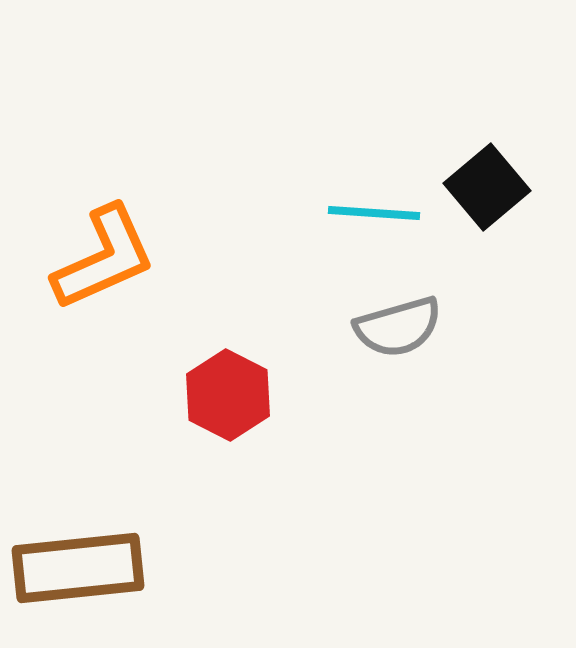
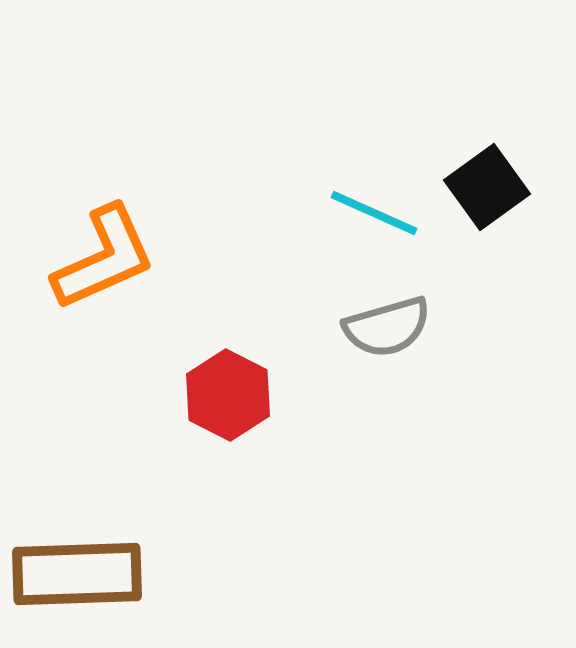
black square: rotated 4 degrees clockwise
cyan line: rotated 20 degrees clockwise
gray semicircle: moved 11 px left
brown rectangle: moved 1 px left, 6 px down; rotated 4 degrees clockwise
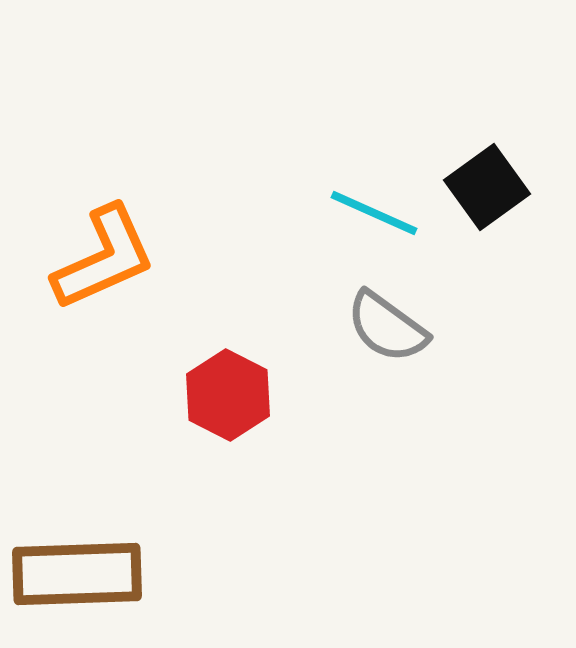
gray semicircle: rotated 52 degrees clockwise
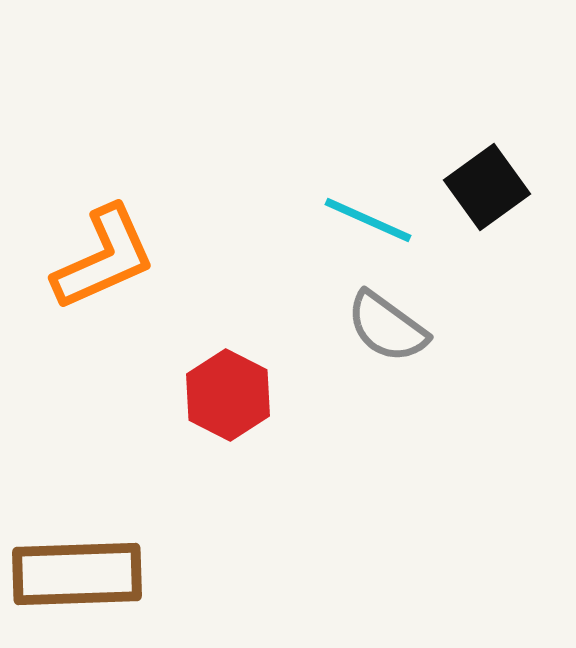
cyan line: moved 6 px left, 7 px down
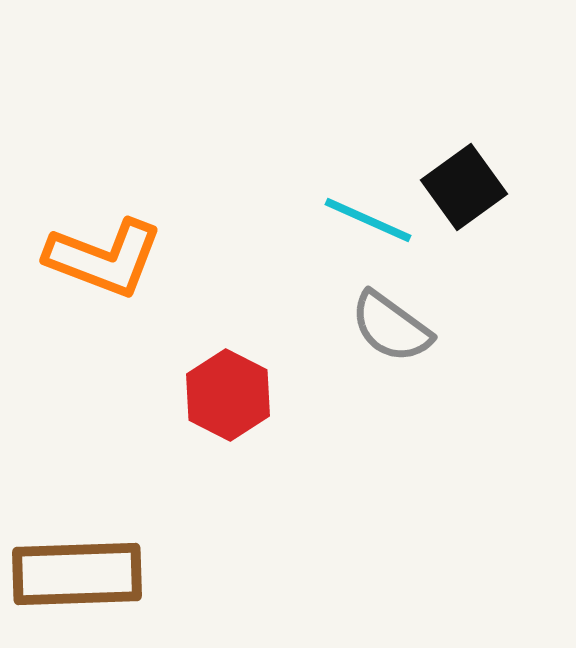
black square: moved 23 px left
orange L-shape: rotated 45 degrees clockwise
gray semicircle: moved 4 px right
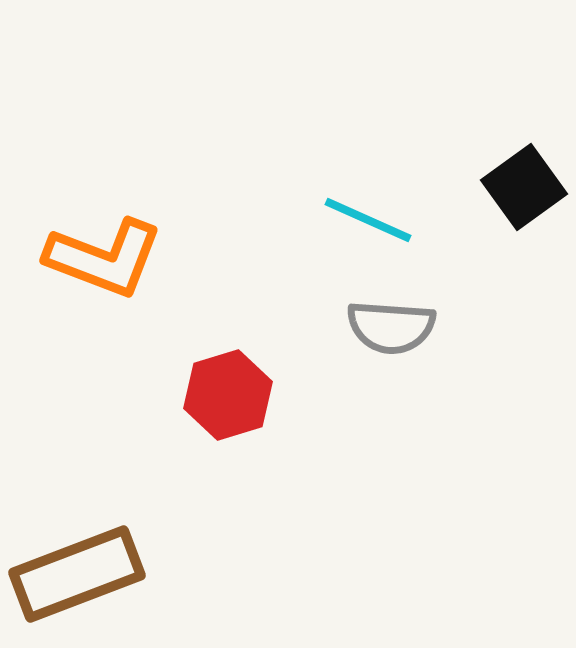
black square: moved 60 px right
gray semicircle: rotated 32 degrees counterclockwise
red hexagon: rotated 16 degrees clockwise
brown rectangle: rotated 19 degrees counterclockwise
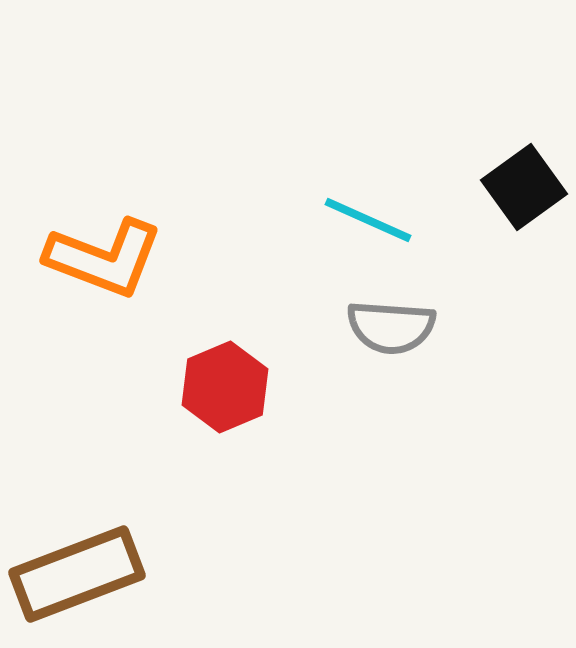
red hexagon: moved 3 px left, 8 px up; rotated 6 degrees counterclockwise
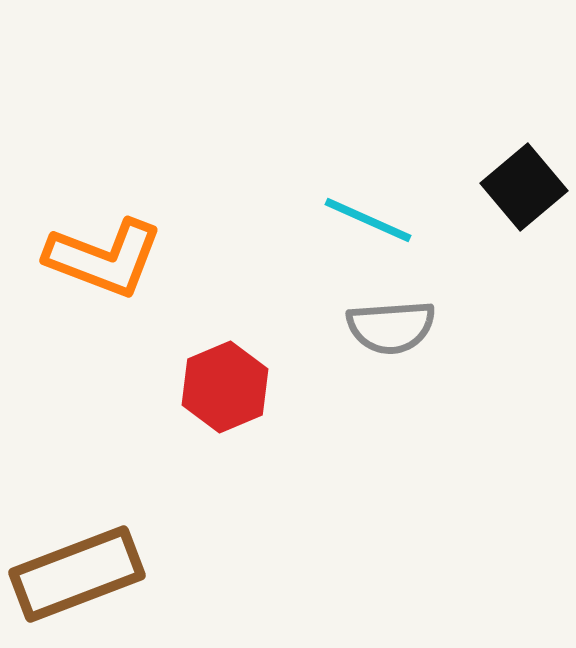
black square: rotated 4 degrees counterclockwise
gray semicircle: rotated 8 degrees counterclockwise
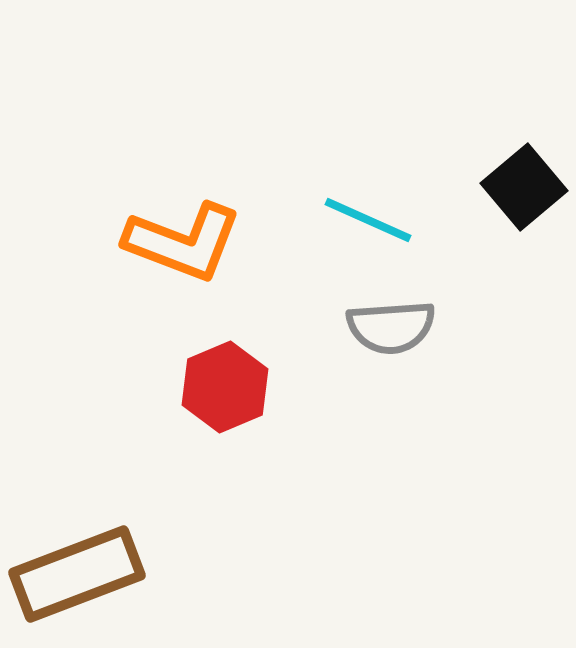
orange L-shape: moved 79 px right, 16 px up
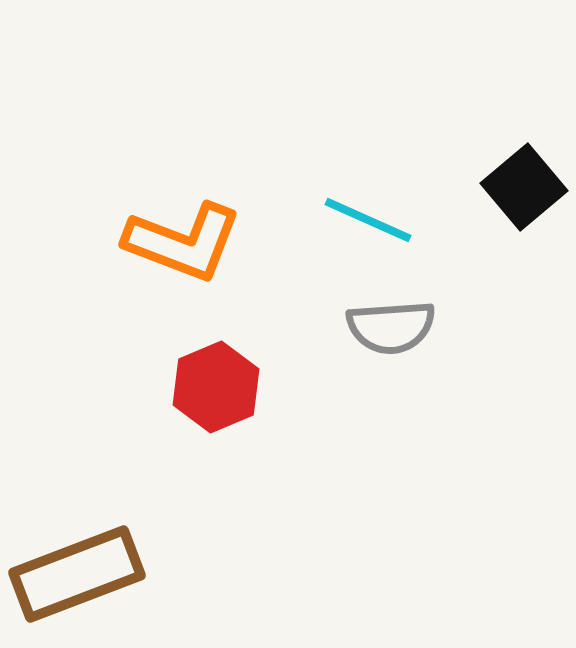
red hexagon: moved 9 px left
